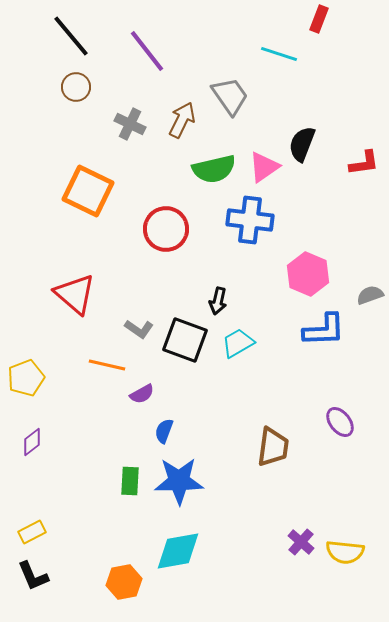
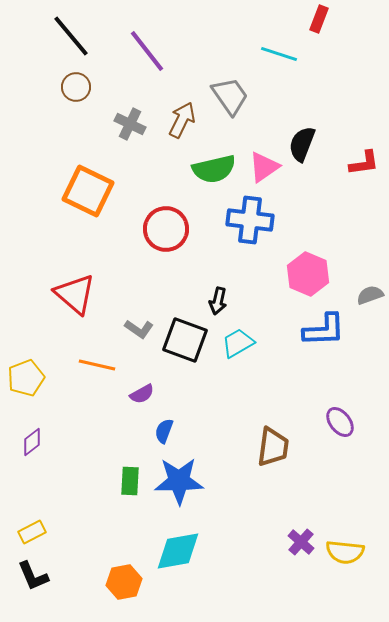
orange line: moved 10 px left
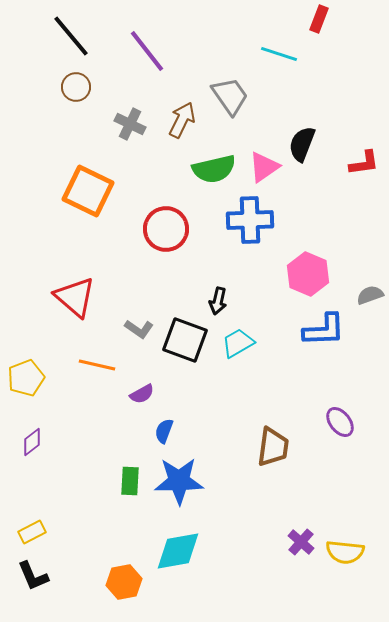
blue cross: rotated 9 degrees counterclockwise
red triangle: moved 3 px down
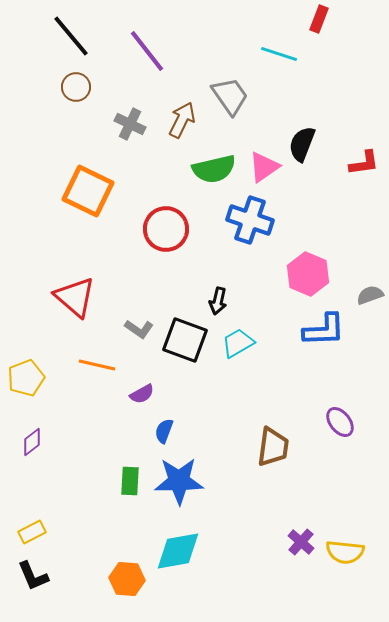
blue cross: rotated 21 degrees clockwise
orange hexagon: moved 3 px right, 3 px up; rotated 16 degrees clockwise
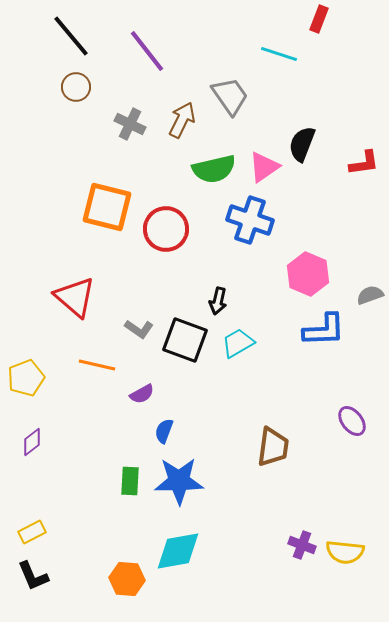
orange square: moved 19 px right, 16 px down; rotated 12 degrees counterclockwise
purple ellipse: moved 12 px right, 1 px up
purple cross: moved 1 px right, 3 px down; rotated 20 degrees counterclockwise
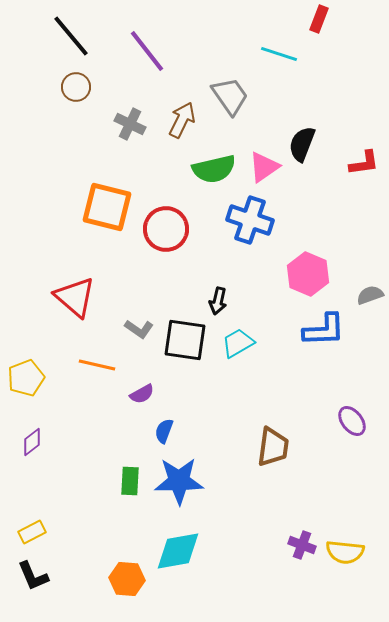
black square: rotated 12 degrees counterclockwise
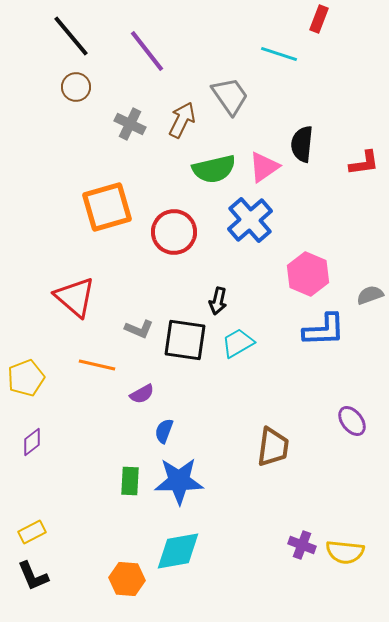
black semicircle: rotated 15 degrees counterclockwise
orange square: rotated 30 degrees counterclockwise
blue cross: rotated 30 degrees clockwise
red circle: moved 8 px right, 3 px down
gray L-shape: rotated 12 degrees counterclockwise
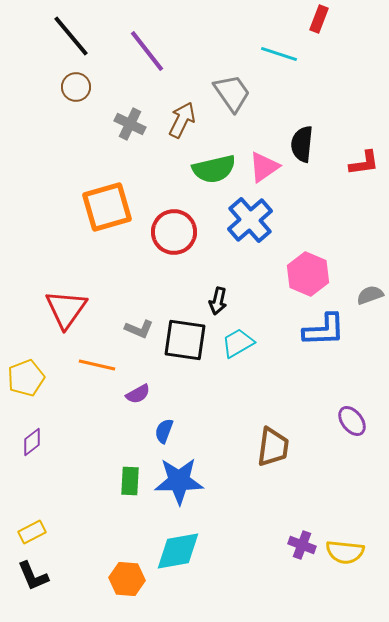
gray trapezoid: moved 2 px right, 3 px up
red triangle: moved 9 px left, 12 px down; rotated 24 degrees clockwise
purple semicircle: moved 4 px left
